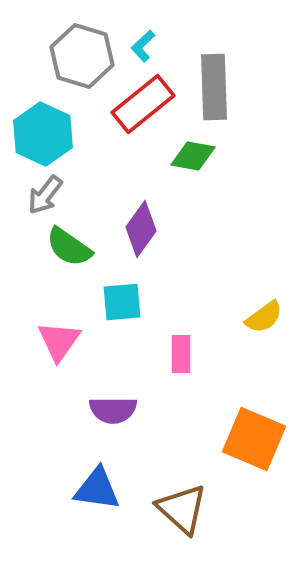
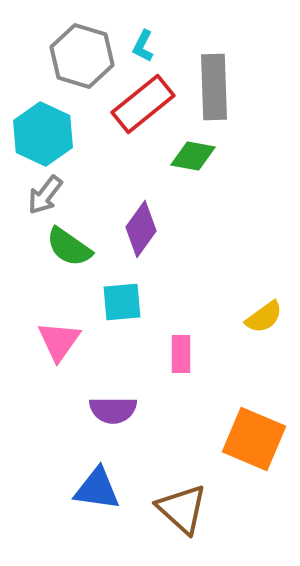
cyan L-shape: rotated 20 degrees counterclockwise
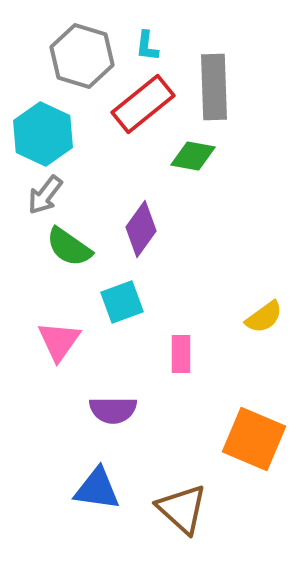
cyan L-shape: moved 4 px right; rotated 20 degrees counterclockwise
cyan square: rotated 15 degrees counterclockwise
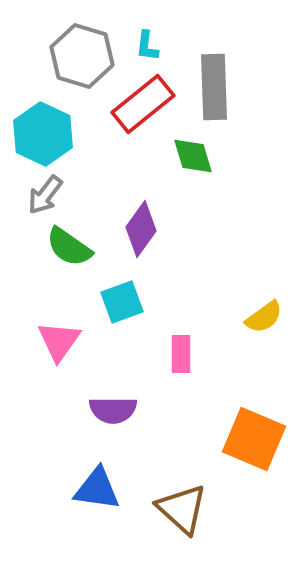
green diamond: rotated 63 degrees clockwise
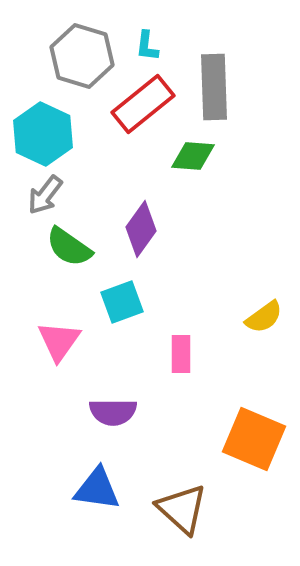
green diamond: rotated 69 degrees counterclockwise
purple semicircle: moved 2 px down
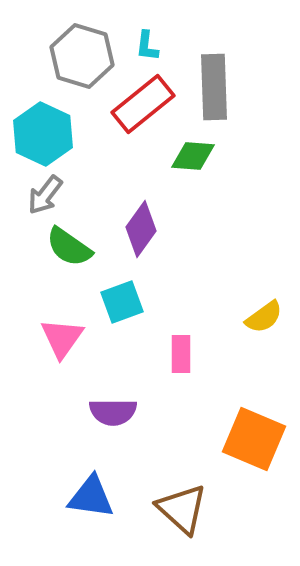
pink triangle: moved 3 px right, 3 px up
blue triangle: moved 6 px left, 8 px down
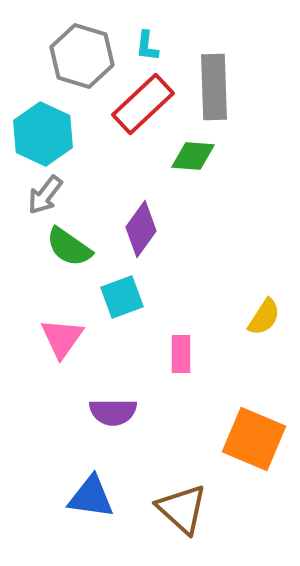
red rectangle: rotated 4 degrees counterclockwise
cyan square: moved 5 px up
yellow semicircle: rotated 21 degrees counterclockwise
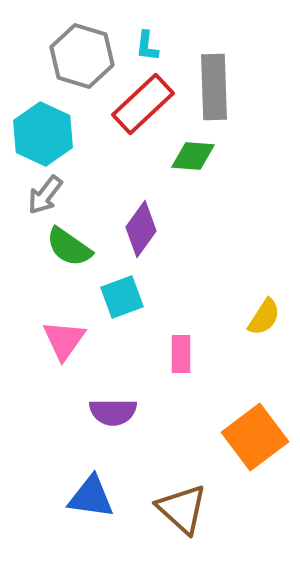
pink triangle: moved 2 px right, 2 px down
orange square: moved 1 px right, 2 px up; rotated 30 degrees clockwise
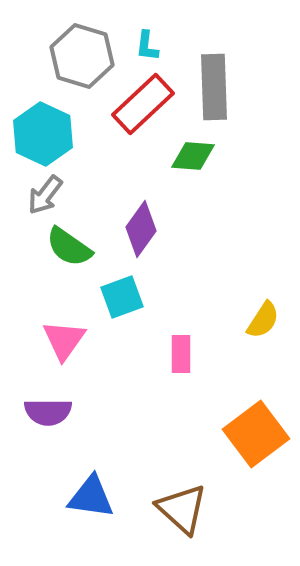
yellow semicircle: moved 1 px left, 3 px down
purple semicircle: moved 65 px left
orange square: moved 1 px right, 3 px up
